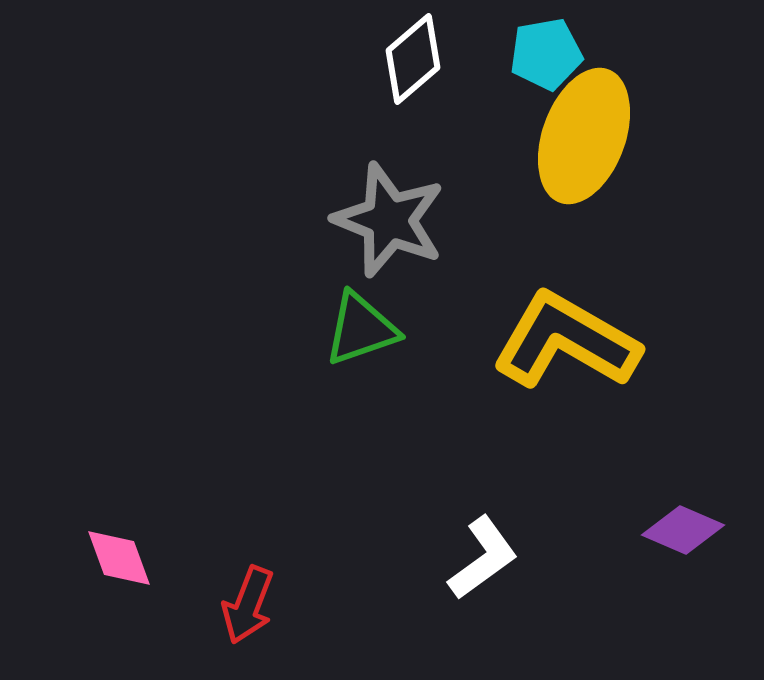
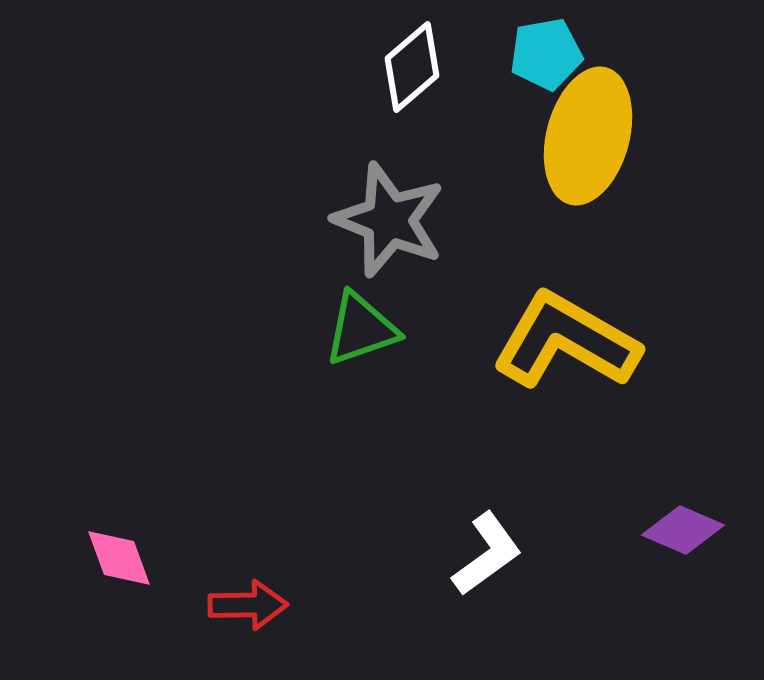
white diamond: moved 1 px left, 8 px down
yellow ellipse: moved 4 px right; rotated 5 degrees counterclockwise
white L-shape: moved 4 px right, 4 px up
red arrow: rotated 112 degrees counterclockwise
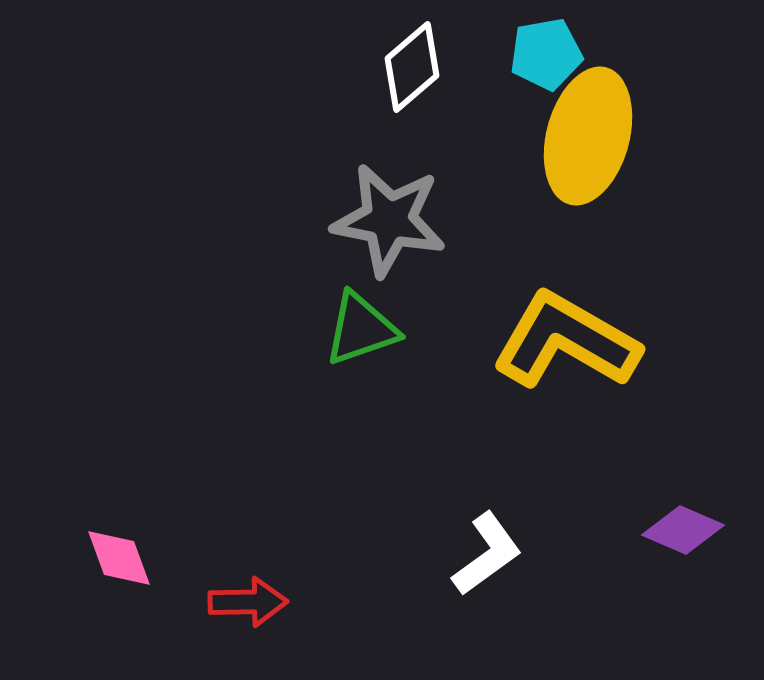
gray star: rotated 11 degrees counterclockwise
red arrow: moved 3 px up
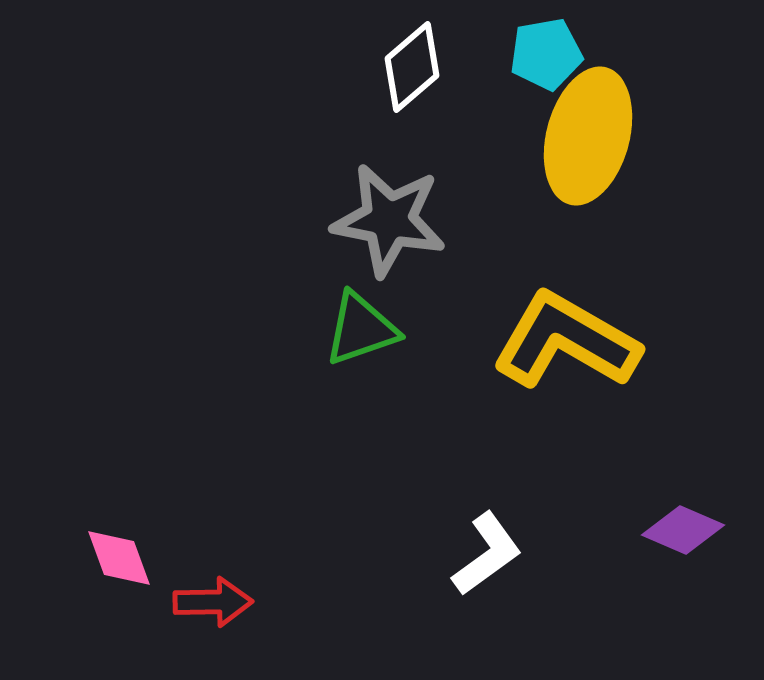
red arrow: moved 35 px left
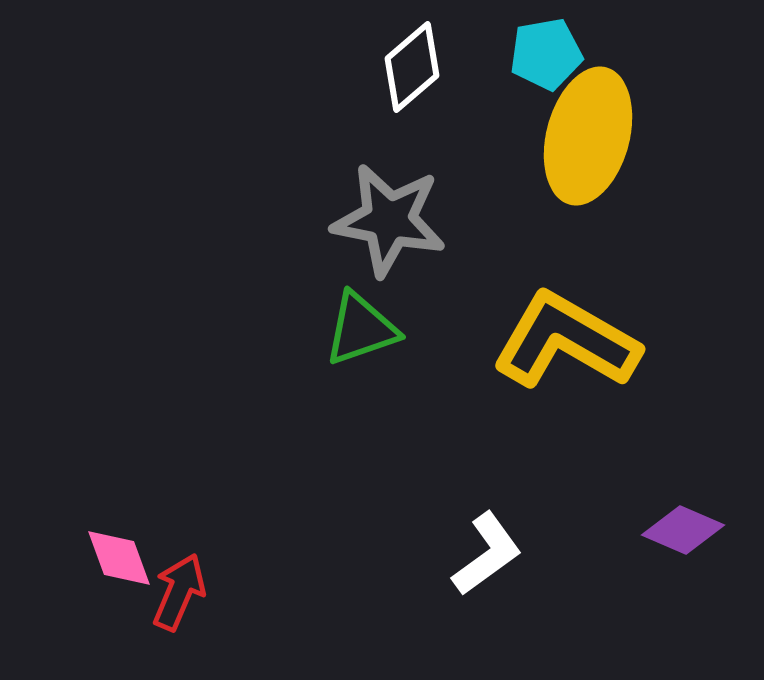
red arrow: moved 34 px left, 10 px up; rotated 66 degrees counterclockwise
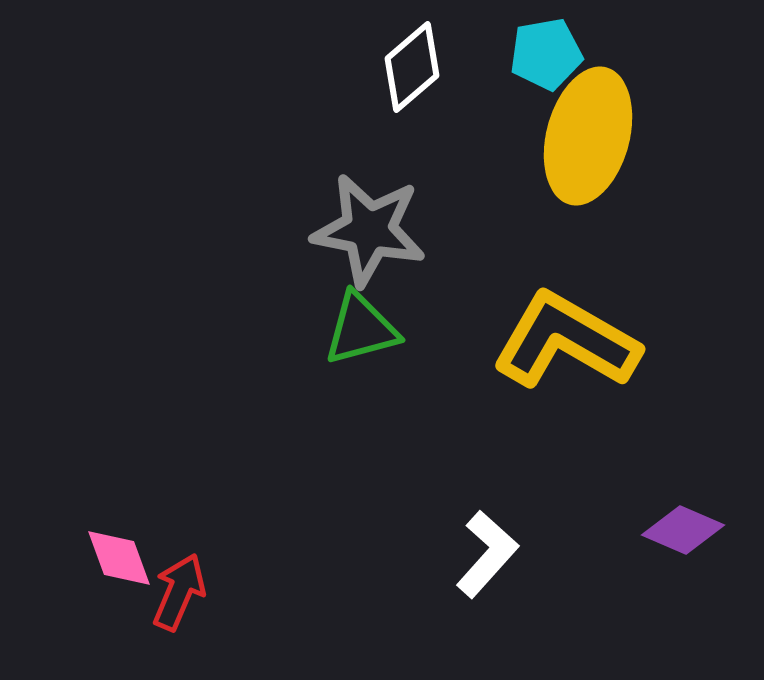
gray star: moved 20 px left, 10 px down
green triangle: rotated 4 degrees clockwise
white L-shape: rotated 12 degrees counterclockwise
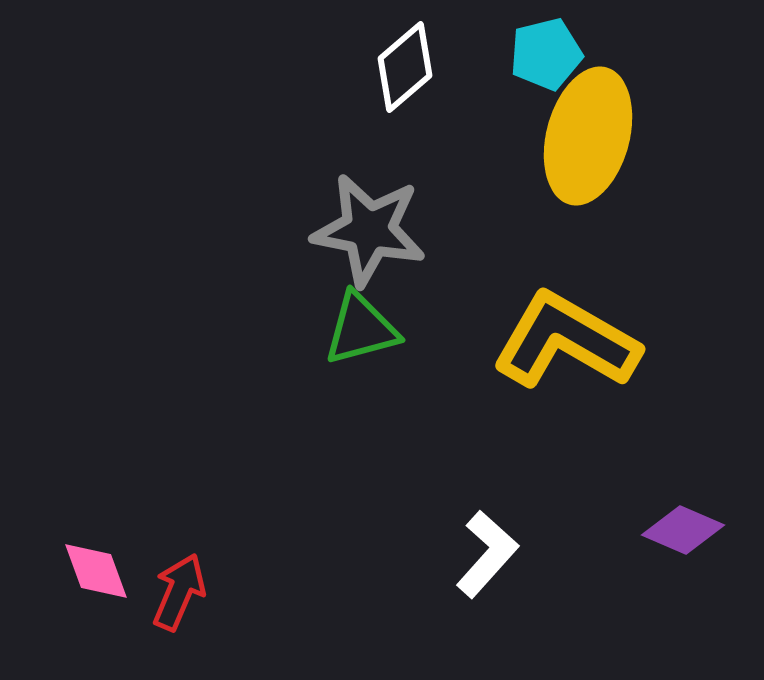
cyan pentagon: rotated 4 degrees counterclockwise
white diamond: moved 7 px left
pink diamond: moved 23 px left, 13 px down
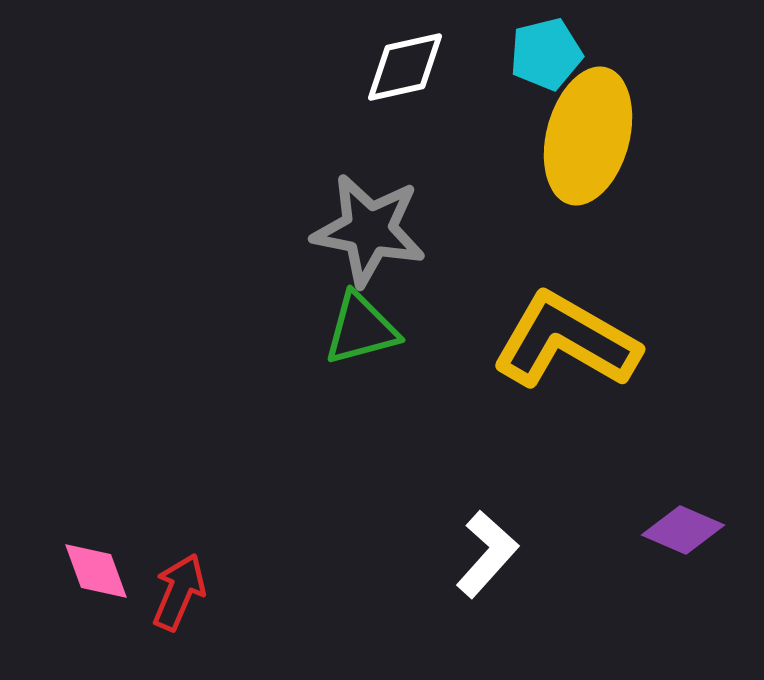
white diamond: rotated 28 degrees clockwise
